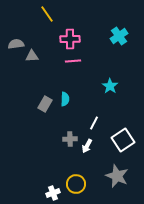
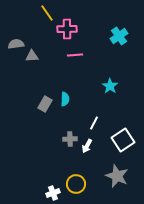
yellow line: moved 1 px up
pink cross: moved 3 px left, 10 px up
pink line: moved 2 px right, 6 px up
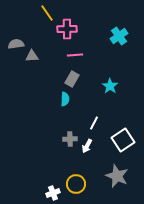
gray rectangle: moved 27 px right, 25 px up
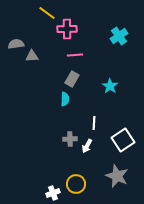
yellow line: rotated 18 degrees counterclockwise
white line: rotated 24 degrees counterclockwise
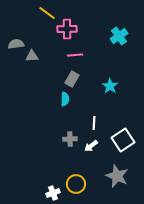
white arrow: moved 4 px right; rotated 24 degrees clockwise
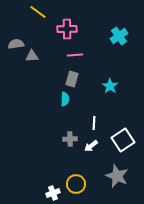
yellow line: moved 9 px left, 1 px up
gray rectangle: rotated 14 degrees counterclockwise
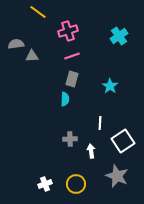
pink cross: moved 1 px right, 2 px down; rotated 18 degrees counterclockwise
pink line: moved 3 px left, 1 px down; rotated 14 degrees counterclockwise
white line: moved 6 px right
white square: moved 1 px down
white arrow: moved 5 px down; rotated 120 degrees clockwise
white cross: moved 8 px left, 9 px up
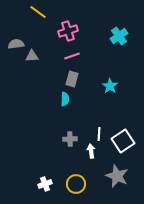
white line: moved 1 px left, 11 px down
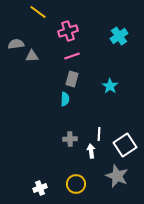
white square: moved 2 px right, 4 px down
white cross: moved 5 px left, 4 px down
